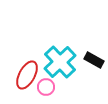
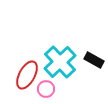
pink circle: moved 2 px down
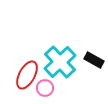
pink circle: moved 1 px left, 1 px up
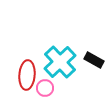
red ellipse: rotated 24 degrees counterclockwise
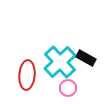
black rectangle: moved 8 px left, 2 px up
pink circle: moved 23 px right
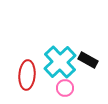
black rectangle: moved 2 px right, 2 px down
pink circle: moved 3 px left
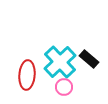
black rectangle: moved 1 px right, 1 px up; rotated 12 degrees clockwise
pink circle: moved 1 px left, 1 px up
